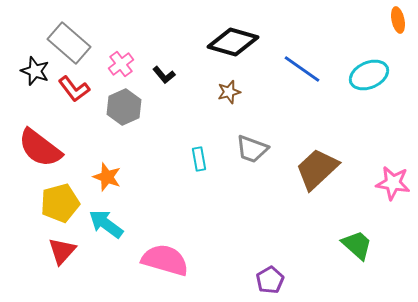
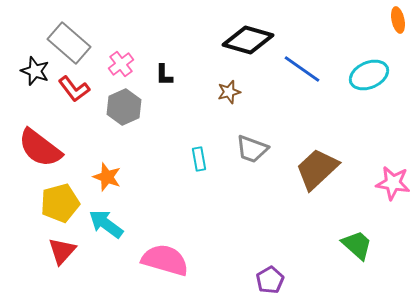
black diamond: moved 15 px right, 2 px up
black L-shape: rotated 40 degrees clockwise
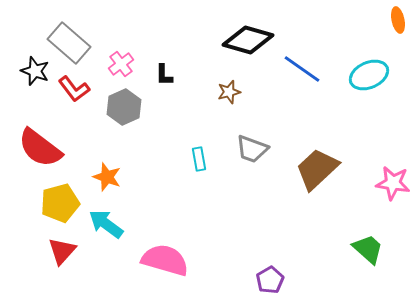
green trapezoid: moved 11 px right, 4 px down
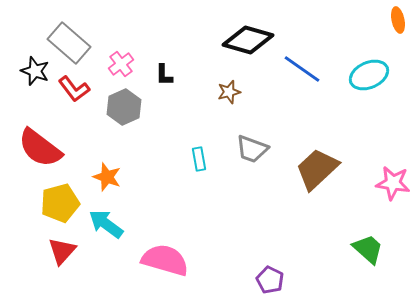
purple pentagon: rotated 16 degrees counterclockwise
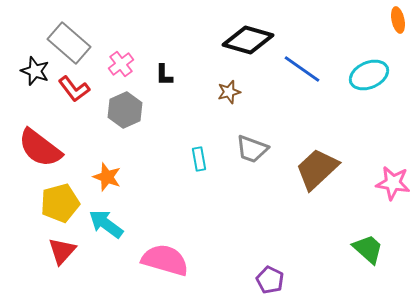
gray hexagon: moved 1 px right, 3 px down
